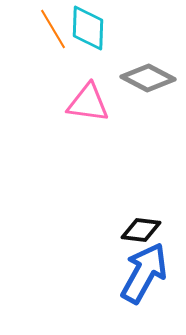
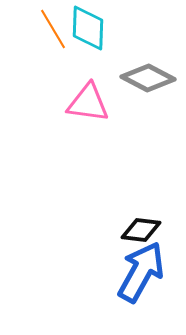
blue arrow: moved 3 px left, 1 px up
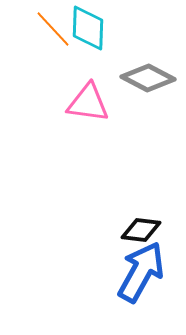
orange line: rotated 12 degrees counterclockwise
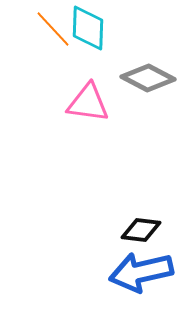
blue arrow: rotated 132 degrees counterclockwise
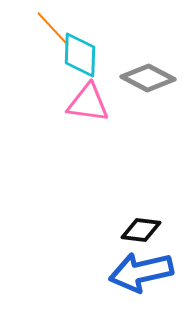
cyan diamond: moved 8 px left, 27 px down
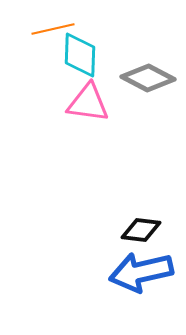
orange line: rotated 60 degrees counterclockwise
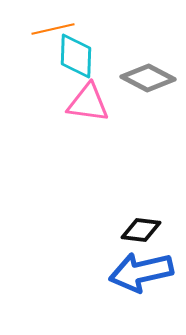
cyan diamond: moved 4 px left, 1 px down
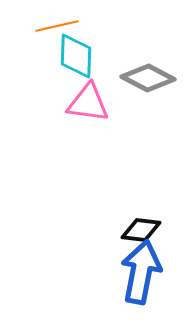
orange line: moved 4 px right, 3 px up
blue arrow: rotated 114 degrees clockwise
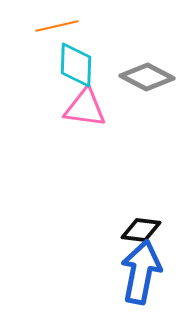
cyan diamond: moved 9 px down
gray diamond: moved 1 px left, 1 px up
pink triangle: moved 3 px left, 5 px down
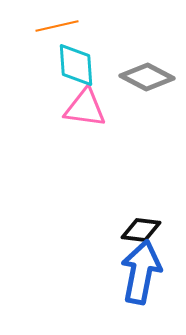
cyan diamond: rotated 6 degrees counterclockwise
